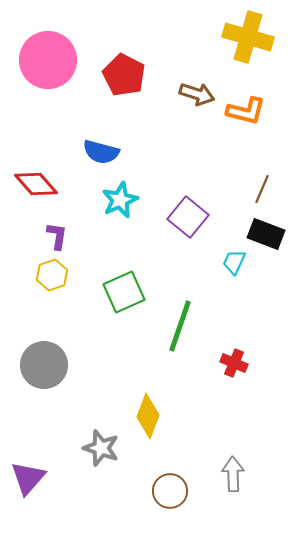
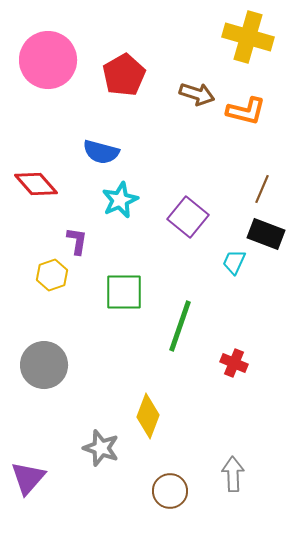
red pentagon: rotated 15 degrees clockwise
purple L-shape: moved 20 px right, 5 px down
green square: rotated 24 degrees clockwise
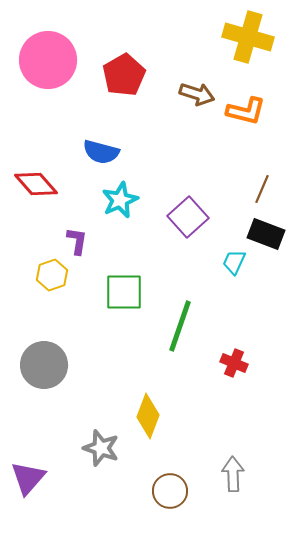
purple square: rotated 9 degrees clockwise
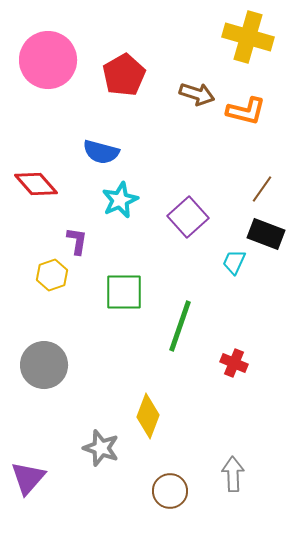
brown line: rotated 12 degrees clockwise
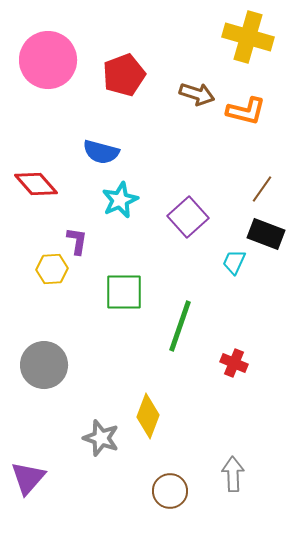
red pentagon: rotated 9 degrees clockwise
yellow hexagon: moved 6 px up; rotated 16 degrees clockwise
gray star: moved 10 px up
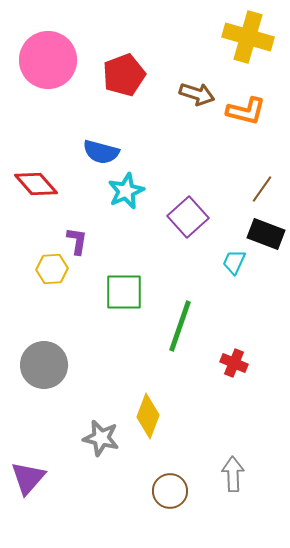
cyan star: moved 6 px right, 9 px up
gray star: rotated 6 degrees counterclockwise
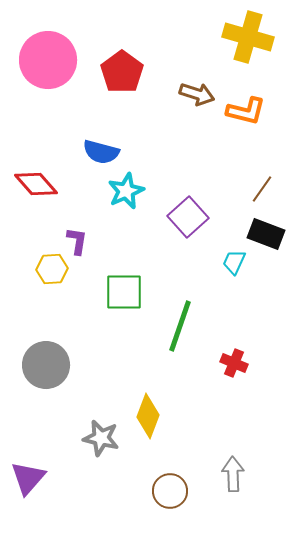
red pentagon: moved 2 px left, 3 px up; rotated 15 degrees counterclockwise
gray circle: moved 2 px right
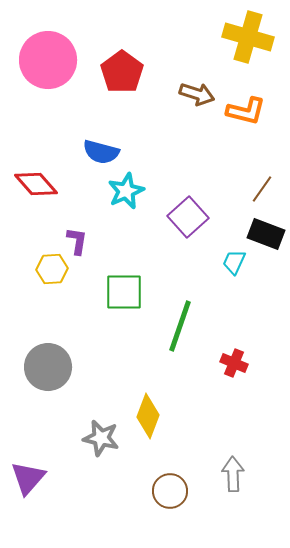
gray circle: moved 2 px right, 2 px down
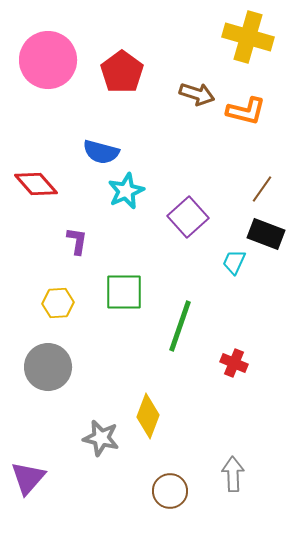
yellow hexagon: moved 6 px right, 34 px down
